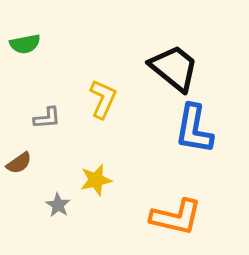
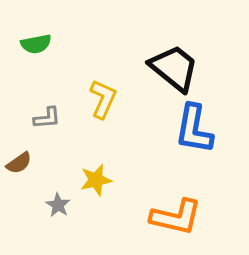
green semicircle: moved 11 px right
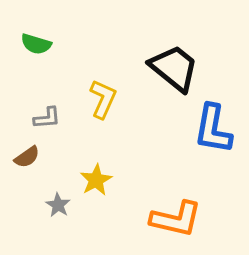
green semicircle: rotated 28 degrees clockwise
blue L-shape: moved 19 px right
brown semicircle: moved 8 px right, 6 px up
yellow star: rotated 16 degrees counterclockwise
orange L-shape: moved 2 px down
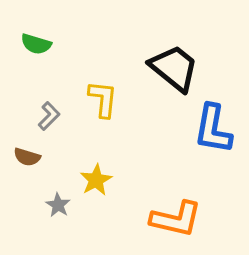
yellow L-shape: rotated 18 degrees counterclockwise
gray L-shape: moved 2 px right, 2 px up; rotated 40 degrees counterclockwise
brown semicircle: rotated 52 degrees clockwise
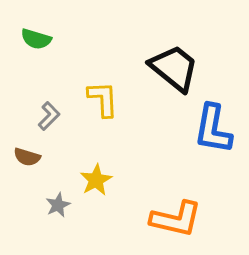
green semicircle: moved 5 px up
yellow L-shape: rotated 9 degrees counterclockwise
gray star: rotated 15 degrees clockwise
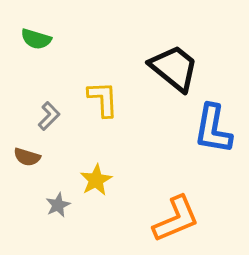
orange L-shape: rotated 36 degrees counterclockwise
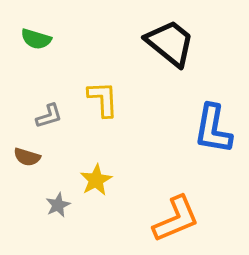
black trapezoid: moved 4 px left, 25 px up
gray L-shape: rotated 28 degrees clockwise
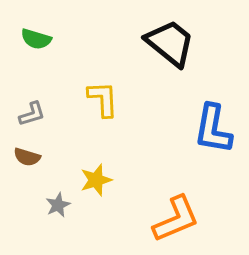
gray L-shape: moved 17 px left, 2 px up
yellow star: rotated 12 degrees clockwise
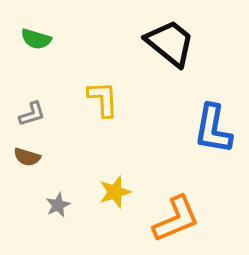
yellow star: moved 19 px right, 12 px down
